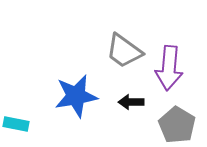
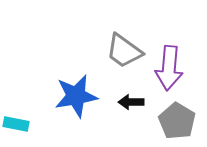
gray pentagon: moved 4 px up
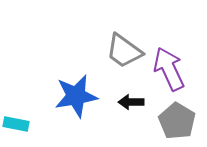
purple arrow: moved 1 px down; rotated 150 degrees clockwise
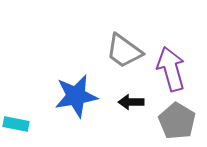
purple arrow: moved 2 px right; rotated 9 degrees clockwise
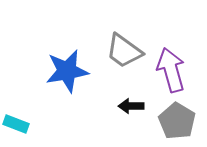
purple arrow: moved 1 px down
blue star: moved 9 px left, 25 px up
black arrow: moved 4 px down
cyan rectangle: rotated 10 degrees clockwise
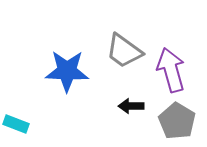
blue star: rotated 12 degrees clockwise
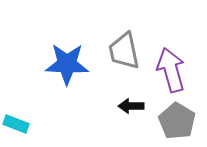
gray trapezoid: rotated 42 degrees clockwise
blue star: moved 7 px up
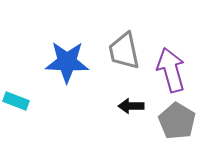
blue star: moved 2 px up
cyan rectangle: moved 23 px up
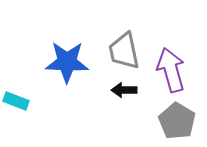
black arrow: moved 7 px left, 16 px up
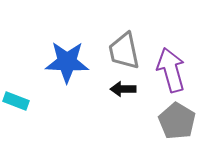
black arrow: moved 1 px left, 1 px up
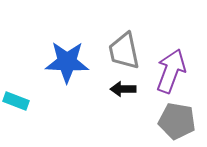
purple arrow: moved 1 px down; rotated 36 degrees clockwise
gray pentagon: rotated 21 degrees counterclockwise
